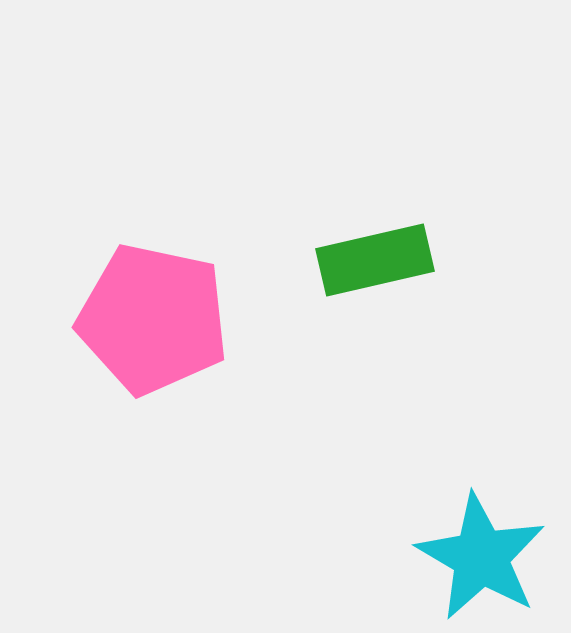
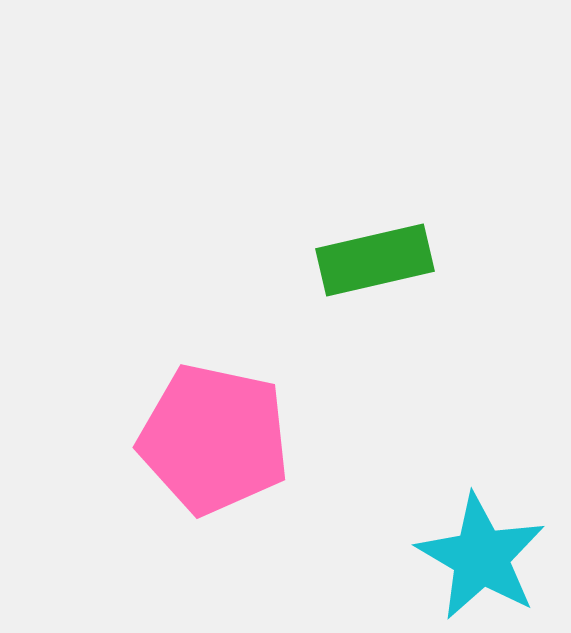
pink pentagon: moved 61 px right, 120 px down
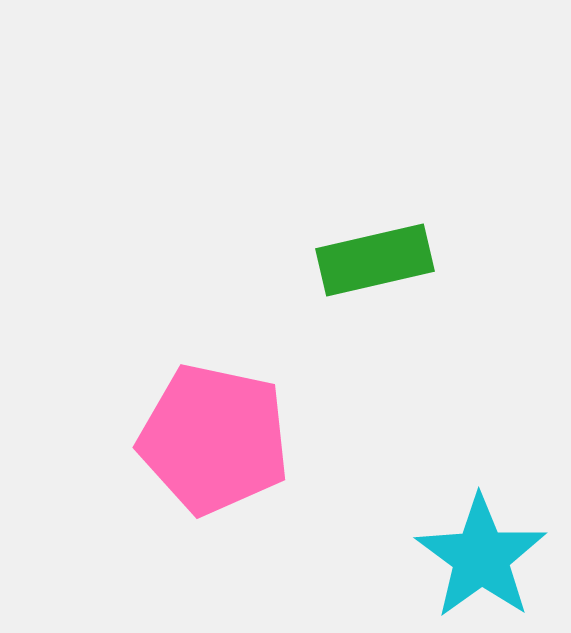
cyan star: rotated 6 degrees clockwise
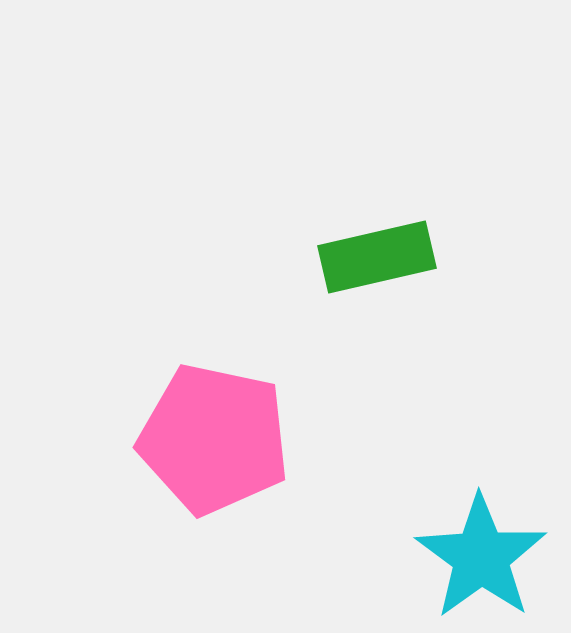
green rectangle: moved 2 px right, 3 px up
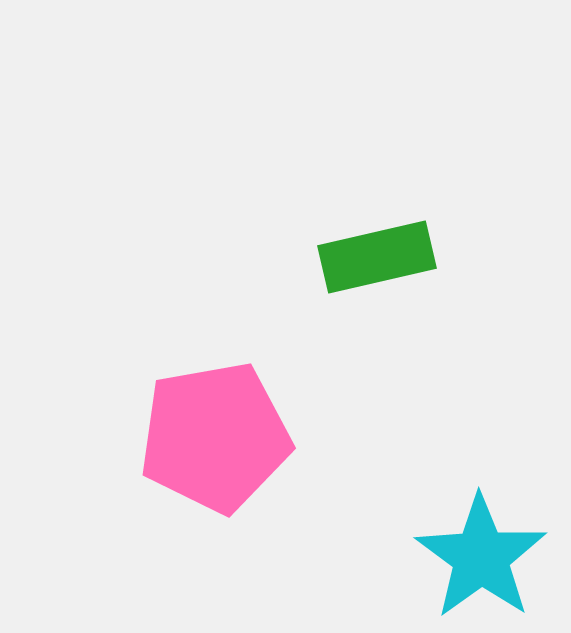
pink pentagon: moved 1 px right, 2 px up; rotated 22 degrees counterclockwise
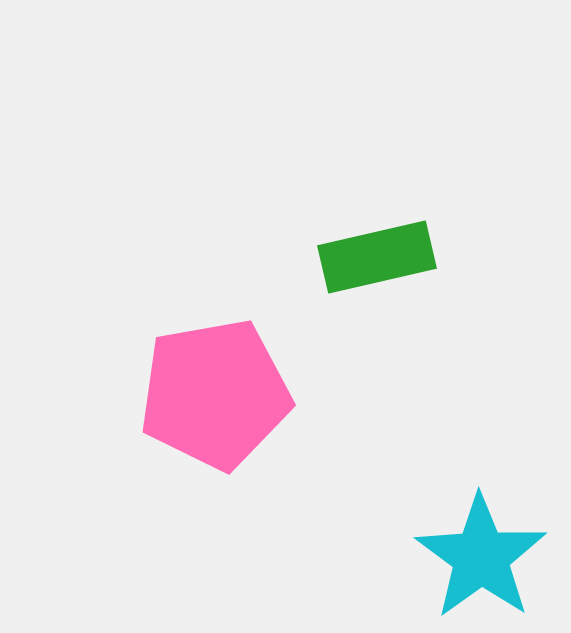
pink pentagon: moved 43 px up
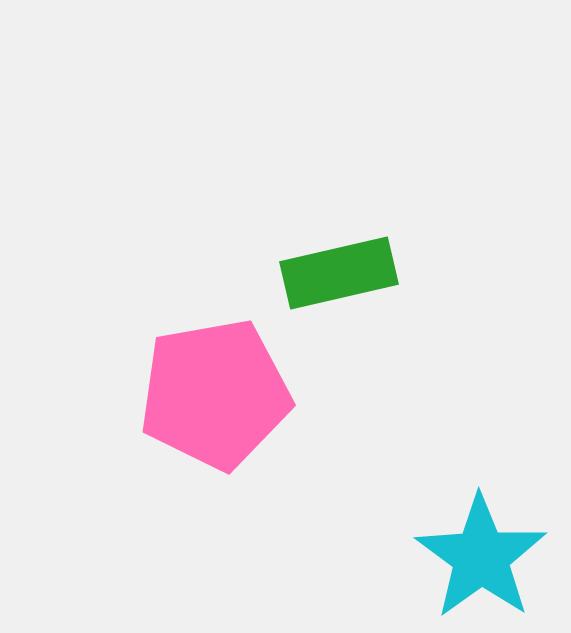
green rectangle: moved 38 px left, 16 px down
